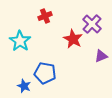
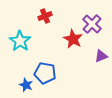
blue star: moved 2 px right, 1 px up
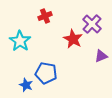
blue pentagon: moved 1 px right
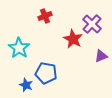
cyan star: moved 1 px left, 7 px down
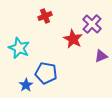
cyan star: rotated 10 degrees counterclockwise
blue star: rotated 16 degrees clockwise
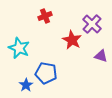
red star: moved 1 px left, 1 px down
purple triangle: rotated 40 degrees clockwise
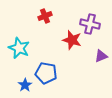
purple cross: moved 2 px left; rotated 30 degrees counterclockwise
red star: rotated 12 degrees counterclockwise
purple triangle: rotated 40 degrees counterclockwise
blue star: moved 1 px left
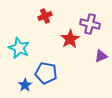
red star: moved 2 px left, 1 px up; rotated 24 degrees clockwise
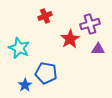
purple cross: rotated 30 degrees counterclockwise
purple triangle: moved 3 px left, 7 px up; rotated 24 degrees clockwise
